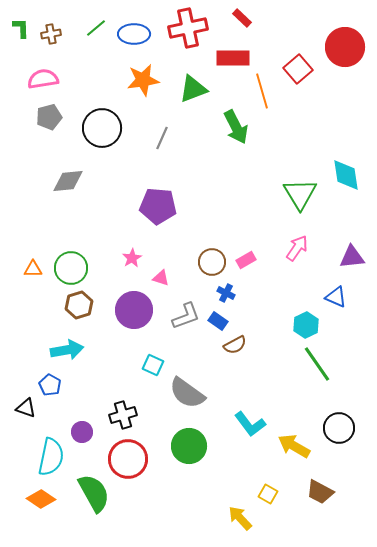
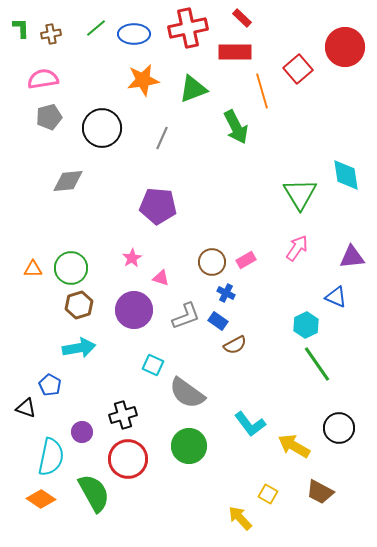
red rectangle at (233, 58): moved 2 px right, 6 px up
cyan arrow at (67, 350): moved 12 px right, 2 px up
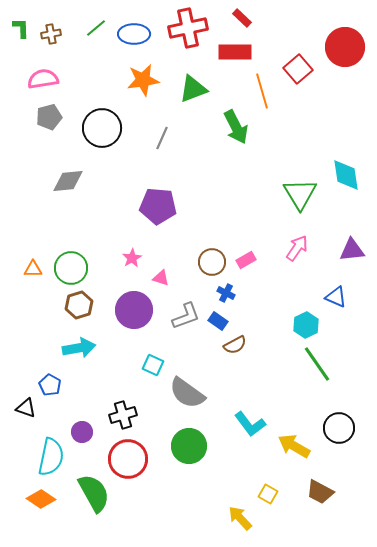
purple triangle at (352, 257): moved 7 px up
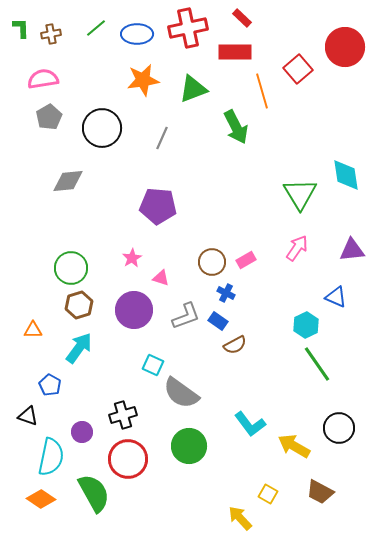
blue ellipse at (134, 34): moved 3 px right
gray pentagon at (49, 117): rotated 15 degrees counterclockwise
orange triangle at (33, 269): moved 61 px down
cyan arrow at (79, 348): rotated 44 degrees counterclockwise
gray semicircle at (187, 393): moved 6 px left
black triangle at (26, 408): moved 2 px right, 8 px down
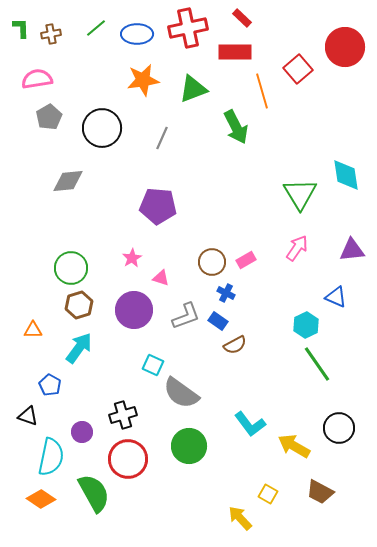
pink semicircle at (43, 79): moved 6 px left
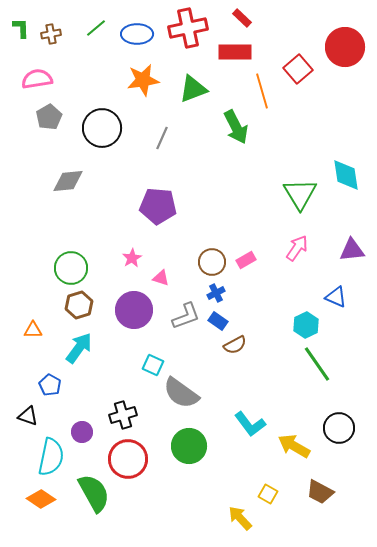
blue cross at (226, 293): moved 10 px left; rotated 36 degrees clockwise
